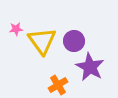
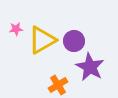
yellow triangle: moved 1 px up; rotated 36 degrees clockwise
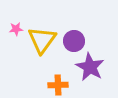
yellow triangle: rotated 24 degrees counterclockwise
orange cross: rotated 30 degrees clockwise
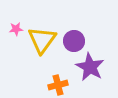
orange cross: rotated 12 degrees counterclockwise
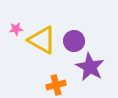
yellow triangle: rotated 36 degrees counterclockwise
orange cross: moved 2 px left
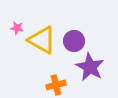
pink star: moved 1 px right, 1 px up; rotated 16 degrees clockwise
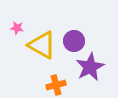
yellow triangle: moved 5 px down
purple star: rotated 16 degrees clockwise
